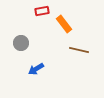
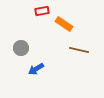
orange rectangle: rotated 18 degrees counterclockwise
gray circle: moved 5 px down
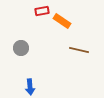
orange rectangle: moved 2 px left, 3 px up
blue arrow: moved 6 px left, 18 px down; rotated 63 degrees counterclockwise
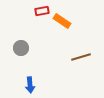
brown line: moved 2 px right, 7 px down; rotated 30 degrees counterclockwise
blue arrow: moved 2 px up
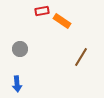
gray circle: moved 1 px left, 1 px down
brown line: rotated 42 degrees counterclockwise
blue arrow: moved 13 px left, 1 px up
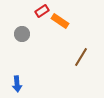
red rectangle: rotated 24 degrees counterclockwise
orange rectangle: moved 2 px left
gray circle: moved 2 px right, 15 px up
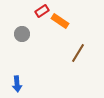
brown line: moved 3 px left, 4 px up
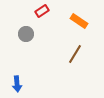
orange rectangle: moved 19 px right
gray circle: moved 4 px right
brown line: moved 3 px left, 1 px down
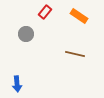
red rectangle: moved 3 px right, 1 px down; rotated 16 degrees counterclockwise
orange rectangle: moved 5 px up
brown line: rotated 72 degrees clockwise
